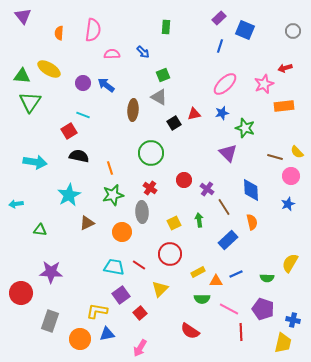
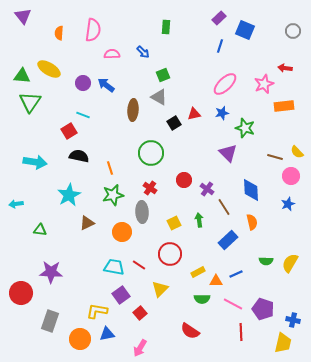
red arrow at (285, 68): rotated 24 degrees clockwise
green semicircle at (267, 278): moved 1 px left, 17 px up
pink line at (229, 309): moved 4 px right, 5 px up
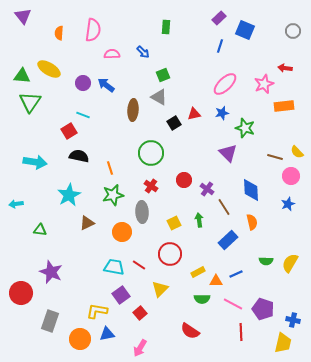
red cross at (150, 188): moved 1 px right, 2 px up
purple star at (51, 272): rotated 20 degrees clockwise
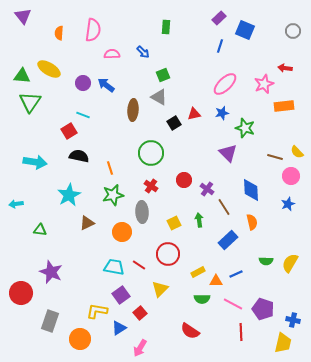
red circle at (170, 254): moved 2 px left
blue triangle at (107, 334): moved 12 px right, 6 px up; rotated 21 degrees counterclockwise
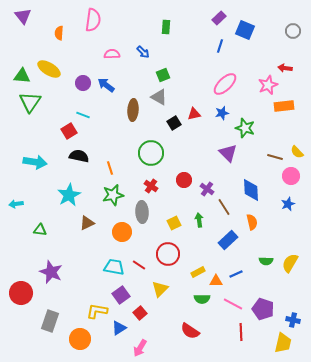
pink semicircle at (93, 30): moved 10 px up
pink star at (264, 84): moved 4 px right, 1 px down
